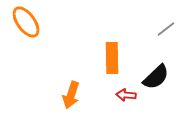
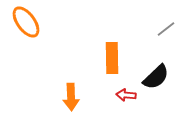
orange arrow: moved 2 px down; rotated 20 degrees counterclockwise
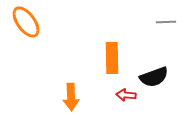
gray line: moved 7 px up; rotated 36 degrees clockwise
black semicircle: moved 2 px left; rotated 24 degrees clockwise
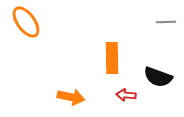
black semicircle: moved 4 px right; rotated 40 degrees clockwise
orange arrow: rotated 76 degrees counterclockwise
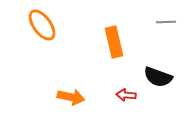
orange ellipse: moved 16 px right, 3 px down
orange rectangle: moved 2 px right, 16 px up; rotated 12 degrees counterclockwise
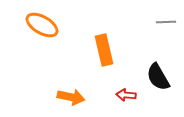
orange ellipse: rotated 24 degrees counterclockwise
orange rectangle: moved 10 px left, 8 px down
black semicircle: rotated 40 degrees clockwise
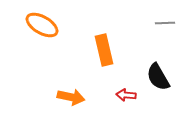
gray line: moved 1 px left, 1 px down
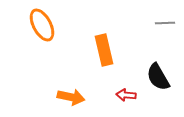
orange ellipse: rotated 32 degrees clockwise
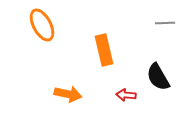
orange arrow: moved 3 px left, 3 px up
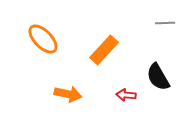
orange ellipse: moved 1 px right, 14 px down; rotated 16 degrees counterclockwise
orange rectangle: rotated 56 degrees clockwise
